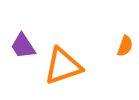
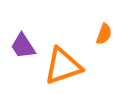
orange semicircle: moved 21 px left, 12 px up
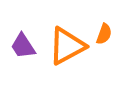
orange triangle: moved 4 px right, 20 px up; rotated 9 degrees counterclockwise
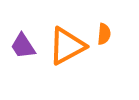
orange semicircle: rotated 15 degrees counterclockwise
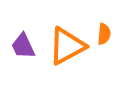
purple trapezoid: rotated 8 degrees clockwise
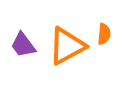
purple trapezoid: moved 1 px up; rotated 12 degrees counterclockwise
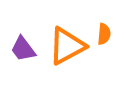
purple trapezoid: moved 4 px down
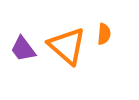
orange triangle: rotated 51 degrees counterclockwise
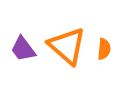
orange semicircle: moved 15 px down
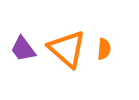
orange triangle: moved 3 px down
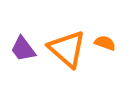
orange semicircle: moved 1 px right, 6 px up; rotated 75 degrees counterclockwise
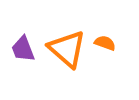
purple trapezoid: rotated 16 degrees clockwise
